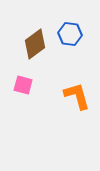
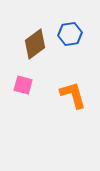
blue hexagon: rotated 15 degrees counterclockwise
orange L-shape: moved 4 px left, 1 px up
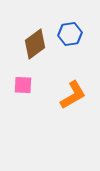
pink square: rotated 12 degrees counterclockwise
orange L-shape: rotated 76 degrees clockwise
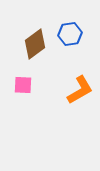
orange L-shape: moved 7 px right, 5 px up
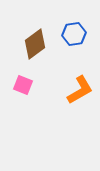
blue hexagon: moved 4 px right
pink square: rotated 18 degrees clockwise
